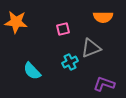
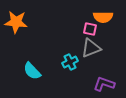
pink square: moved 27 px right; rotated 24 degrees clockwise
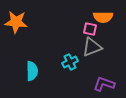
gray triangle: moved 1 px right, 1 px up
cyan semicircle: rotated 138 degrees counterclockwise
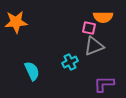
orange star: rotated 10 degrees counterclockwise
pink square: moved 1 px left, 1 px up
gray triangle: moved 2 px right, 1 px up
cyan semicircle: rotated 24 degrees counterclockwise
purple L-shape: rotated 20 degrees counterclockwise
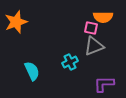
orange star: rotated 15 degrees counterclockwise
pink square: moved 2 px right
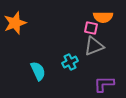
orange star: moved 1 px left, 1 px down
cyan semicircle: moved 6 px right
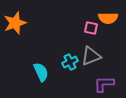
orange semicircle: moved 5 px right, 1 px down
gray triangle: moved 3 px left, 10 px down
cyan semicircle: moved 3 px right, 1 px down
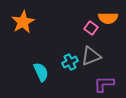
orange star: moved 8 px right, 1 px up; rotated 10 degrees counterclockwise
pink square: rotated 24 degrees clockwise
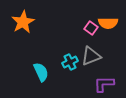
orange semicircle: moved 5 px down
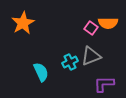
orange star: moved 1 px down
